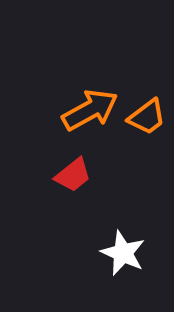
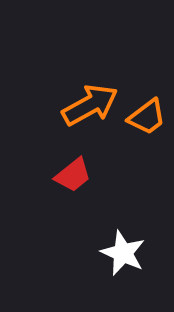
orange arrow: moved 5 px up
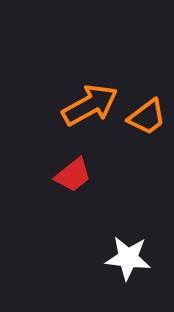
white star: moved 5 px right, 5 px down; rotated 18 degrees counterclockwise
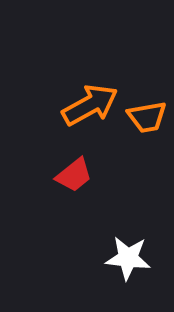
orange trapezoid: rotated 27 degrees clockwise
red trapezoid: moved 1 px right
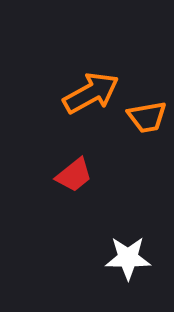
orange arrow: moved 1 px right, 12 px up
white star: rotated 6 degrees counterclockwise
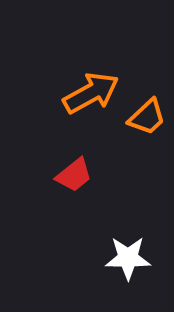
orange trapezoid: rotated 33 degrees counterclockwise
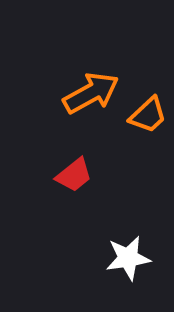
orange trapezoid: moved 1 px right, 2 px up
white star: rotated 9 degrees counterclockwise
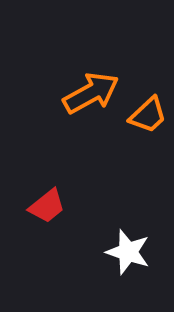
red trapezoid: moved 27 px left, 31 px down
white star: moved 6 px up; rotated 27 degrees clockwise
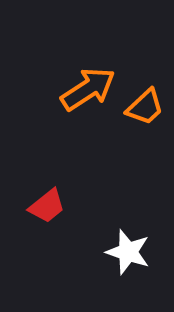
orange arrow: moved 3 px left, 4 px up; rotated 4 degrees counterclockwise
orange trapezoid: moved 3 px left, 8 px up
